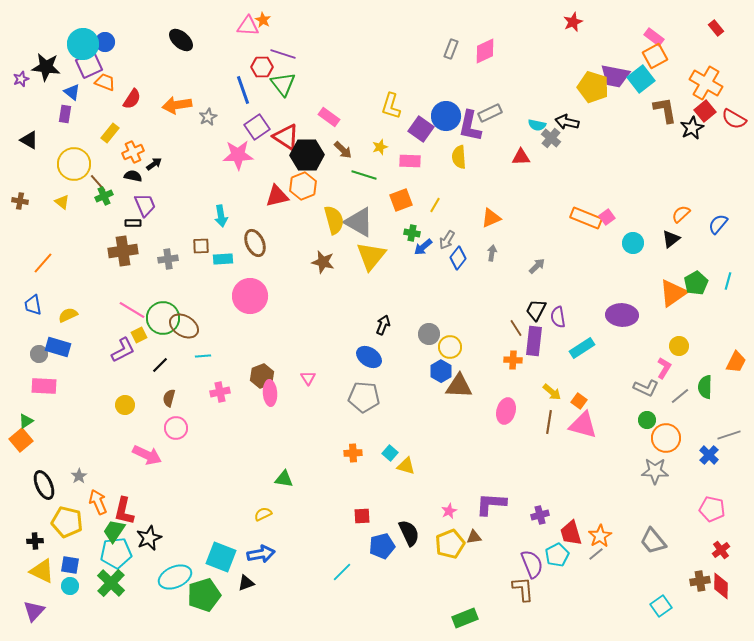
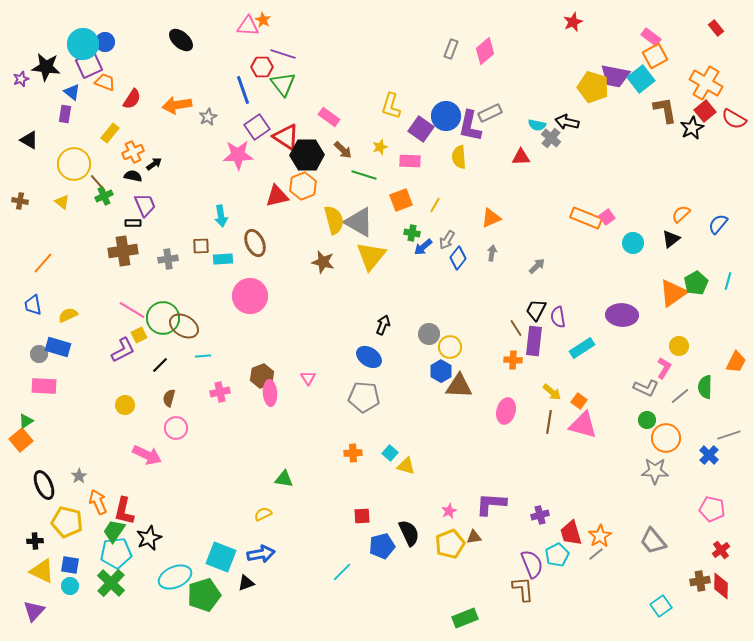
pink rectangle at (654, 37): moved 3 px left
pink diamond at (485, 51): rotated 16 degrees counterclockwise
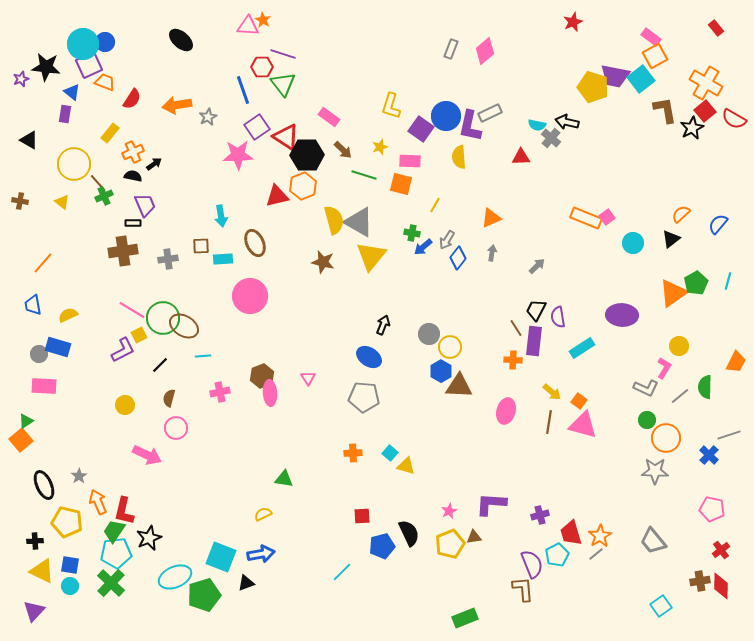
orange square at (401, 200): moved 16 px up; rotated 35 degrees clockwise
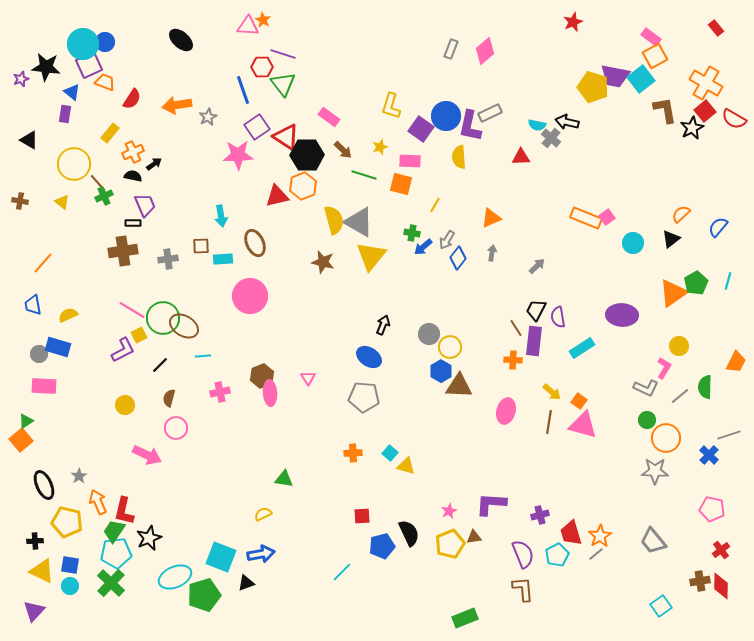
blue semicircle at (718, 224): moved 3 px down
purple semicircle at (532, 564): moved 9 px left, 10 px up
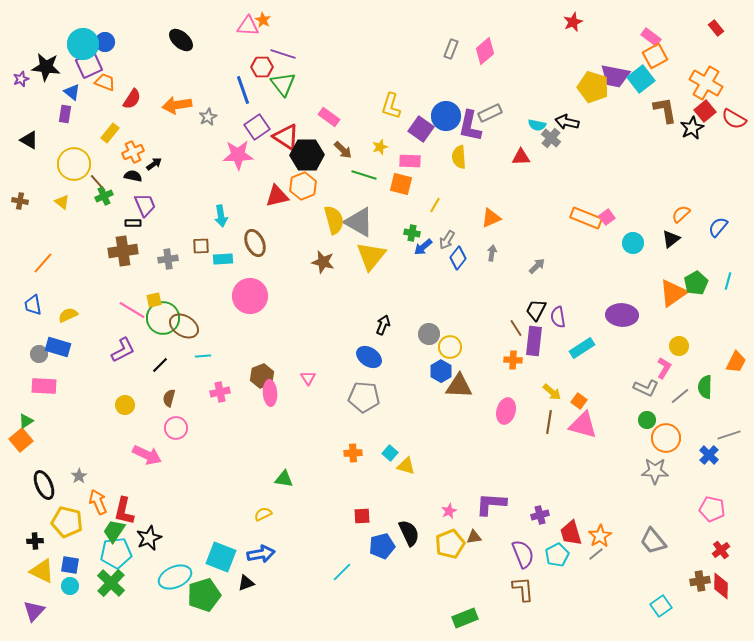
yellow square at (139, 335): moved 15 px right, 35 px up; rotated 14 degrees clockwise
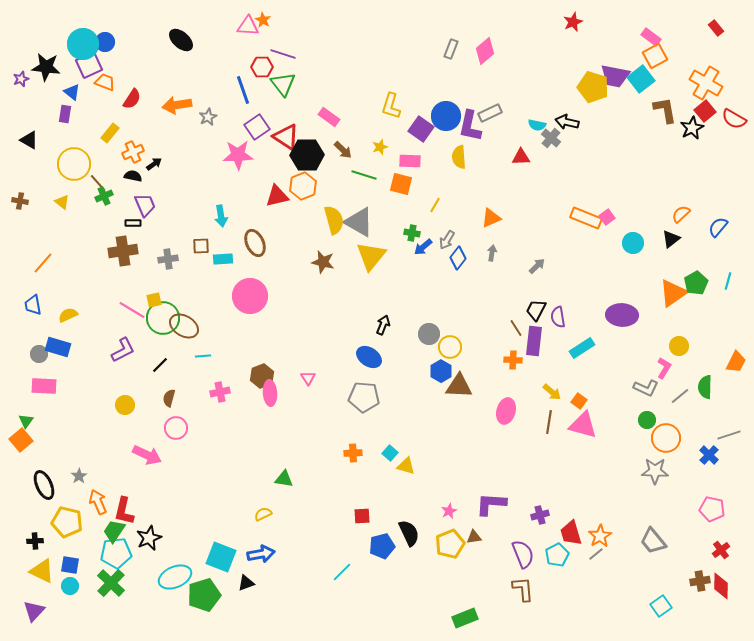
green triangle at (26, 421): rotated 21 degrees counterclockwise
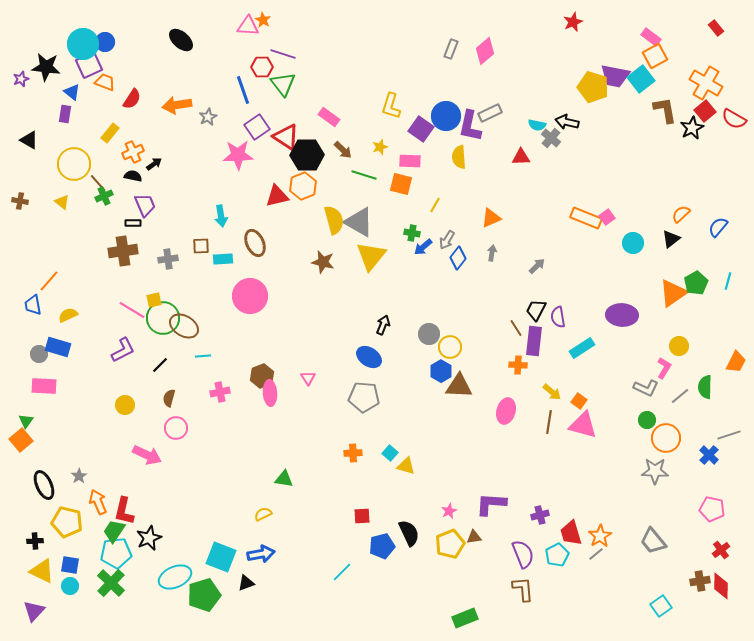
orange line at (43, 263): moved 6 px right, 18 px down
orange cross at (513, 360): moved 5 px right, 5 px down
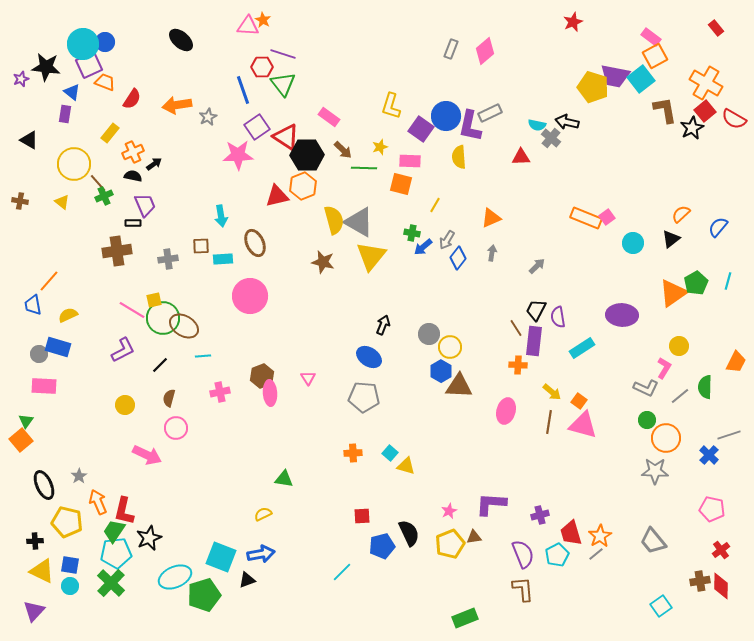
green line at (364, 175): moved 7 px up; rotated 15 degrees counterclockwise
brown cross at (123, 251): moved 6 px left
black triangle at (246, 583): moved 1 px right, 3 px up
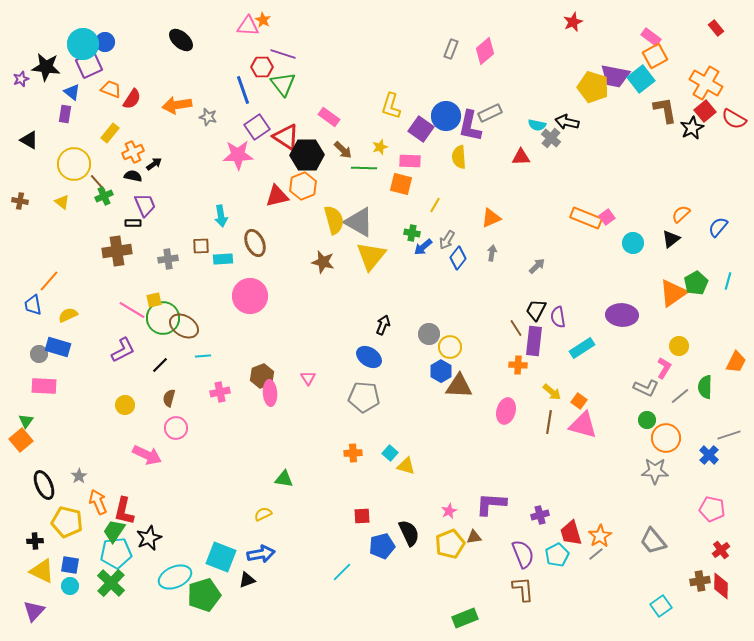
orange trapezoid at (105, 82): moved 6 px right, 7 px down
gray star at (208, 117): rotated 30 degrees counterclockwise
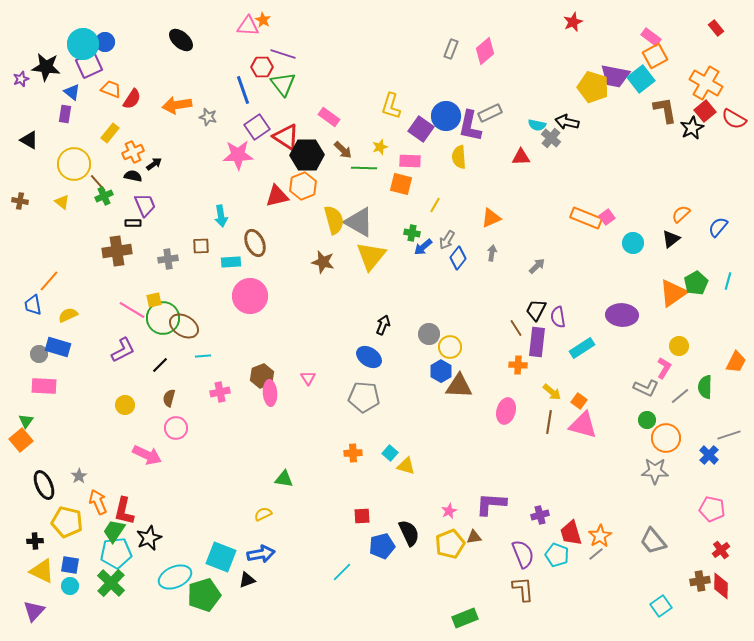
cyan rectangle at (223, 259): moved 8 px right, 3 px down
purple rectangle at (534, 341): moved 3 px right, 1 px down
cyan pentagon at (557, 555): rotated 25 degrees counterclockwise
